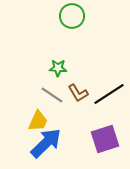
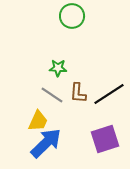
brown L-shape: rotated 35 degrees clockwise
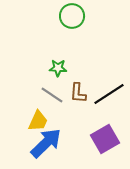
purple square: rotated 12 degrees counterclockwise
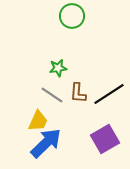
green star: rotated 12 degrees counterclockwise
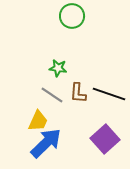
green star: rotated 18 degrees clockwise
black line: rotated 52 degrees clockwise
purple square: rotated 12 degrees counterclockwise
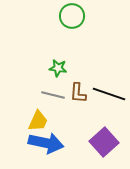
gray line: moved 1 px right; rotated 20 degrees counterclockwise
purple square: moved 1 px left, 3 px down
blue arrow: rotated 56 degrees clockwise
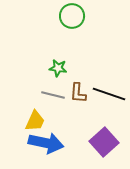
yellow trapezoid: moved 3 px left
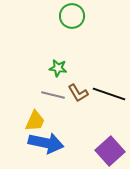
brown L-shape: rotated 35 degrees counterclockwise
purple square: moved 6 px right, 9 px down
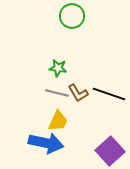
gray line: moved 4 px right, 2 px up
yellow trapezoid: moved 23 px right
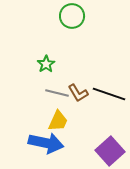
green star: moved 12 px left, 4 px up; rotated 30 degrees clockwise
